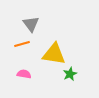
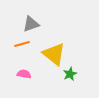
gray triangle: rotated 48 degrees clockwise
yellow triangle: rotated 30 degrees clockwise
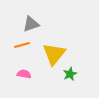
orange line: moved 1 px down
yellow triangle: rotated 30 degrees clockwise
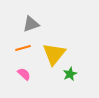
orange line: moved 1 px right, 3 px down
pink semicircle: rotated 32 degrees clockwise
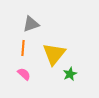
orange line: rotated 70 degrees counterclockwise
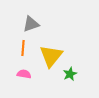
yellow triangle: moved 3 px left, 2 px down
pink semicircle: rotated 32 degrees counterclockwise
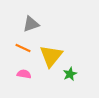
orange line: rotated 70 degrees counterclockwise
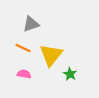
yellow triangle: moved 1 px up
green star: rotated 16 degrees counterclockwise
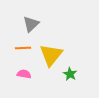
gray triangle: rotated 24 degrees counterclockwise
orange line: rotated 28 degrees counterclockwise
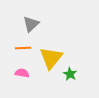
yellow triangle: moved 3 px down
pink semicircle: moved 2 px left, 1 px up
